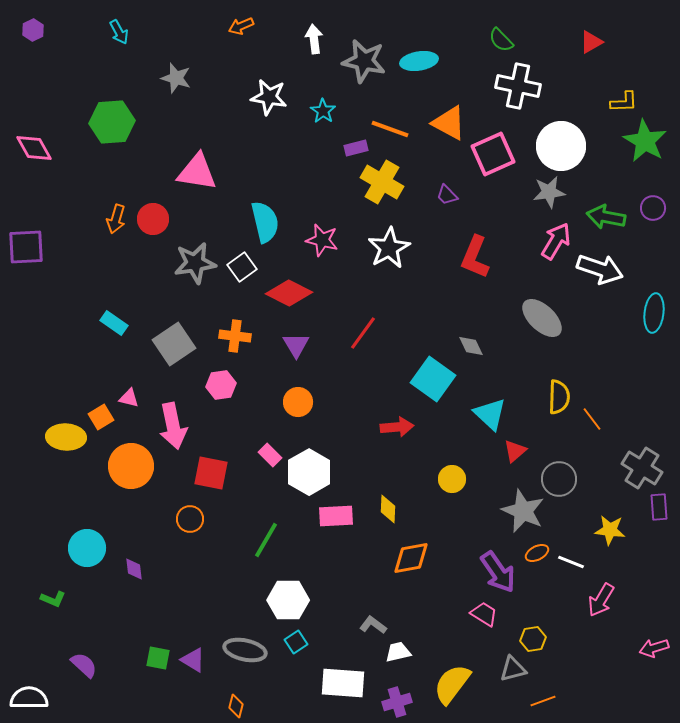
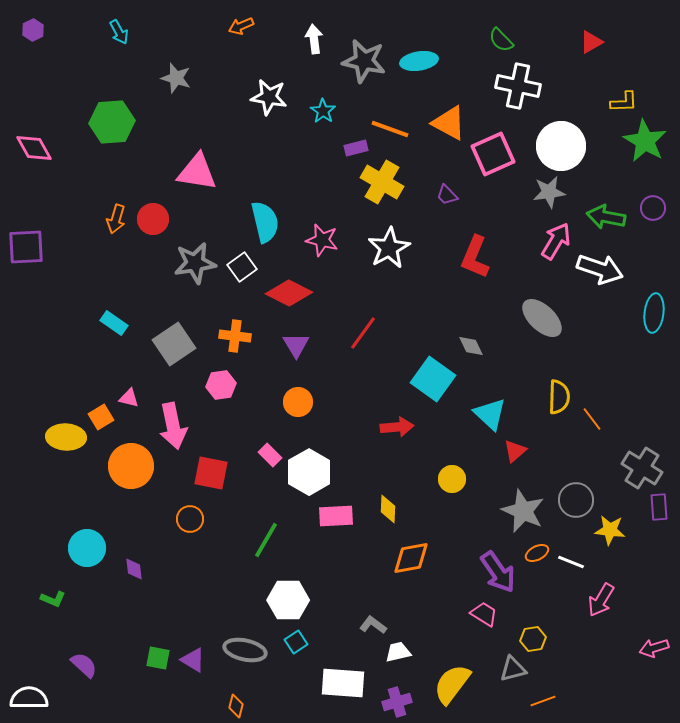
gray circle at (559, 479): moved 17 px right, 21 px down
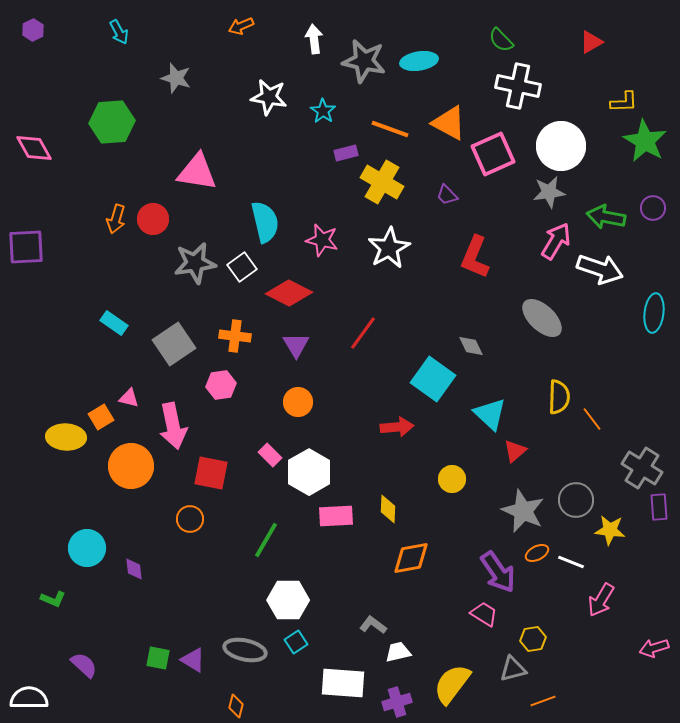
purple rectangle at (356, 148): moved 10 px left, 5 px down
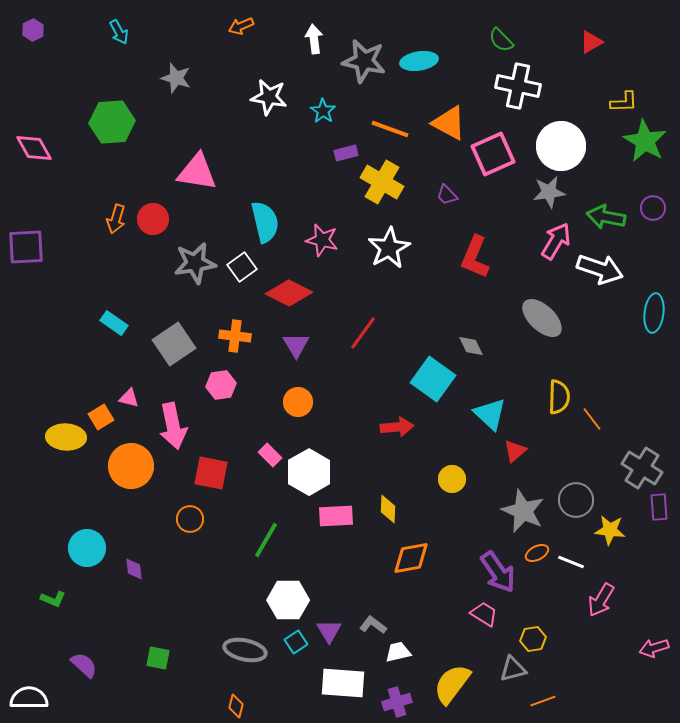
purple triangle at (193, 660): moved 136 px right, 29 px up; rotated 28 degrees clockwise
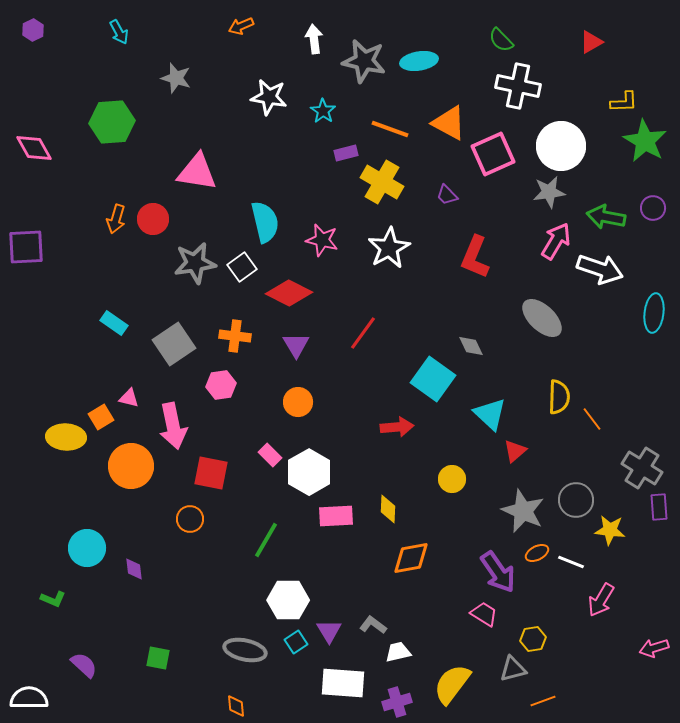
orange diamond at (236, 706): rotated 20 degrees counterclockwise
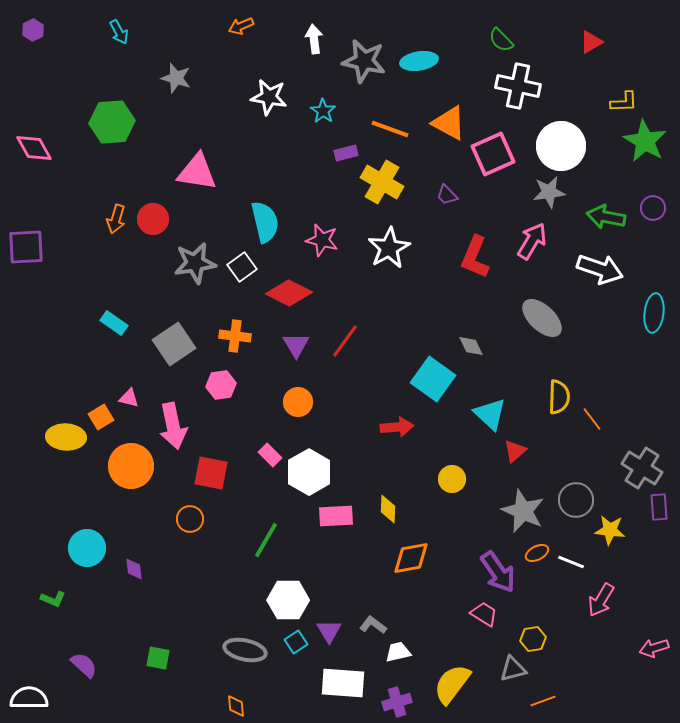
pink arrow at (556, 241): moved 24 px left
red line at (363, 333): moved 18 px left, 8 px down
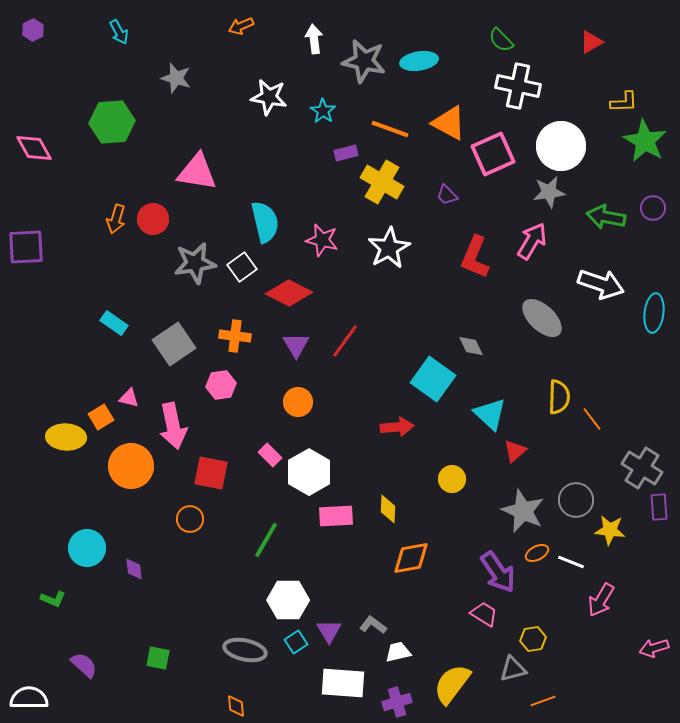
white arrow at (600, 269): moved 1 px right, 15 px down
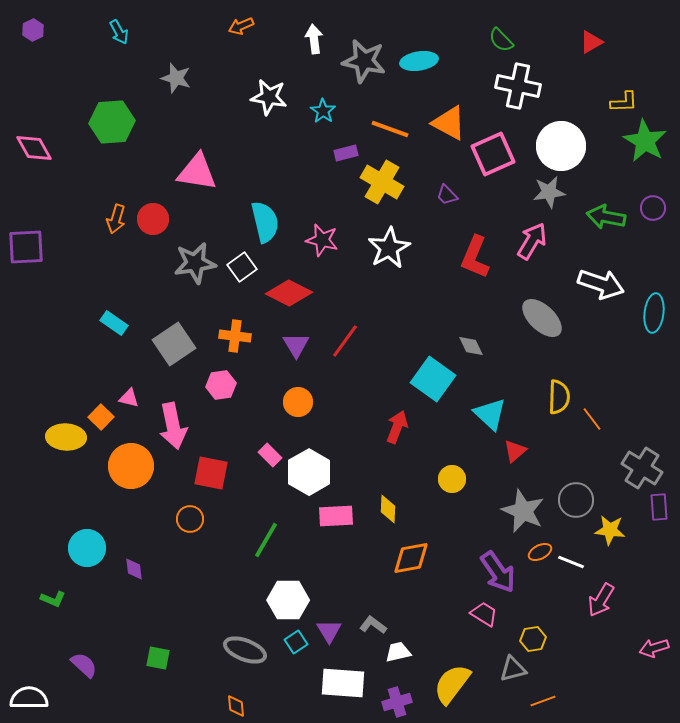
orange square at (101, 417): rotated 15 degrees counterclockwise
red arrow at (397, 427): rotated 64 degrees counterclockwise
orange ellipse at (537, 553): moved 3 px right, 1 px up
gray ellipse at (245, 650): rotated 9 degrees clockwise
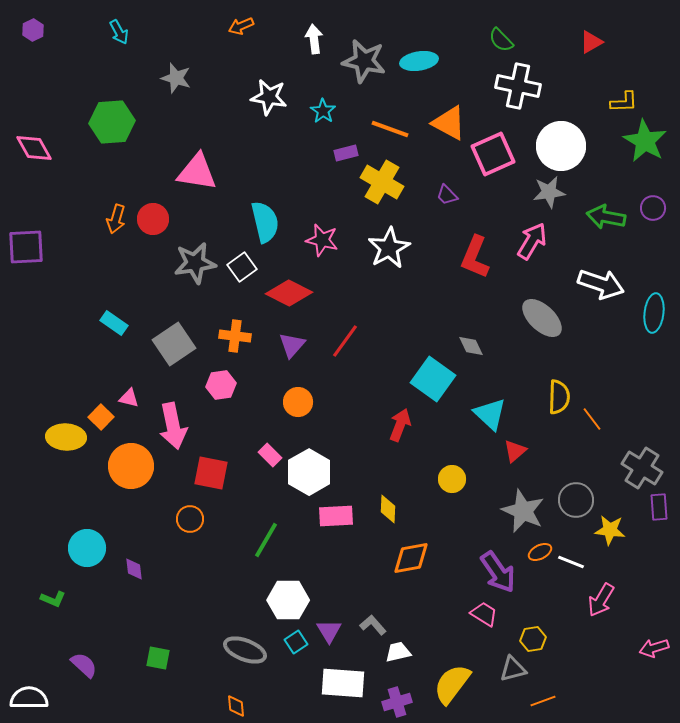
purple triangle at (296, 345): moved 4 px left; rotated 12 degrees clockwise
red arrow at (397, 427): moved 3 px right, 2 px up
gray L-shape at (373, 625): rotated 12 degrees clockwise
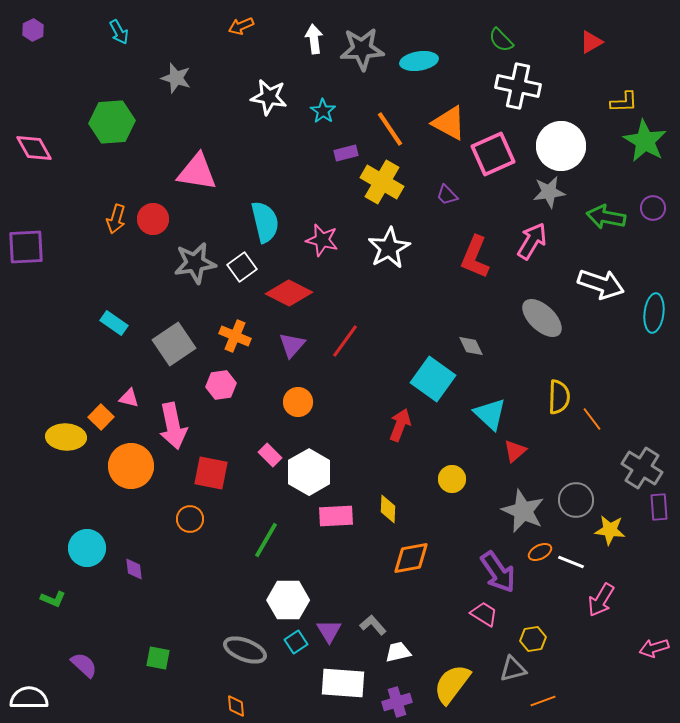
gray star at (364, 61): moved 2 px left, 12 px up; rotated 15 degrees counterclockwise
orange line at (390, 129): rotated 36 degrees clockwise
orange cross at (235, 336): rotated 16 degrees clockwise
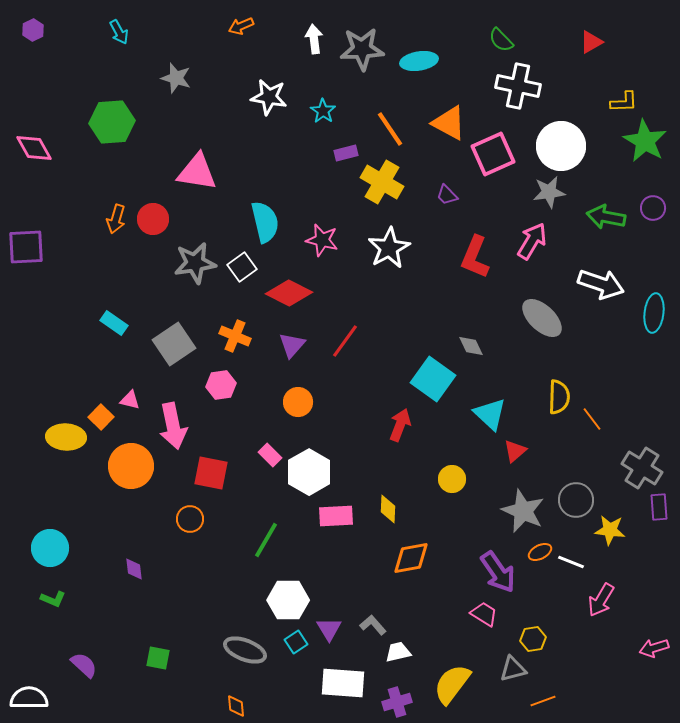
pink triangle at (129, 398): moved 1 px right, 2 px down
cyan circle at (87, 548): moved 37 px left
purple triangle at (329, 631): moved 2 px up
